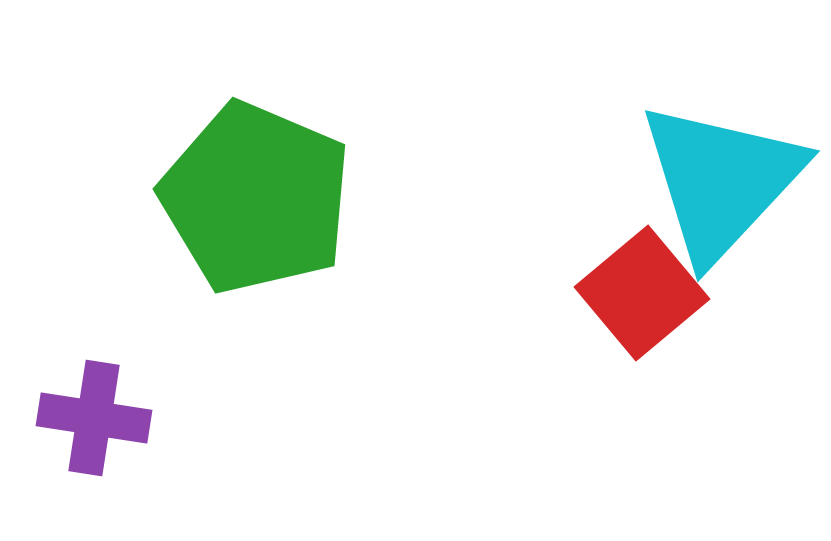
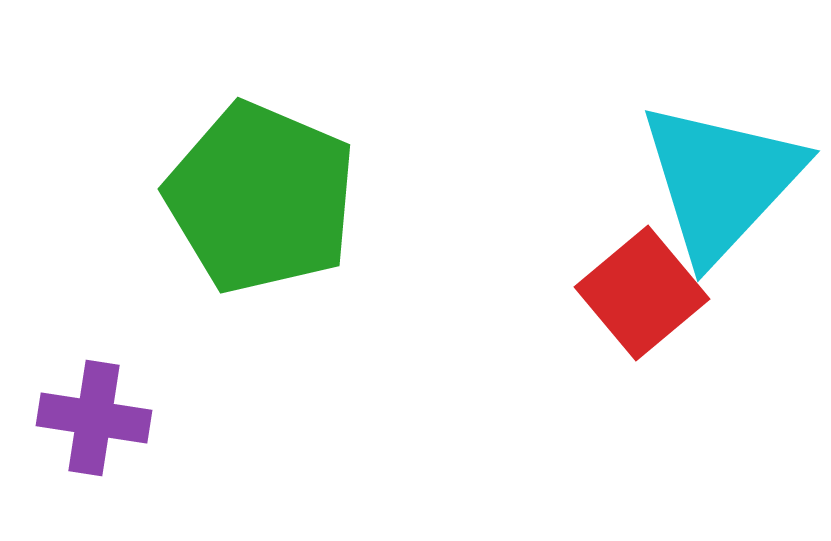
green pentagon: moved 5 px right
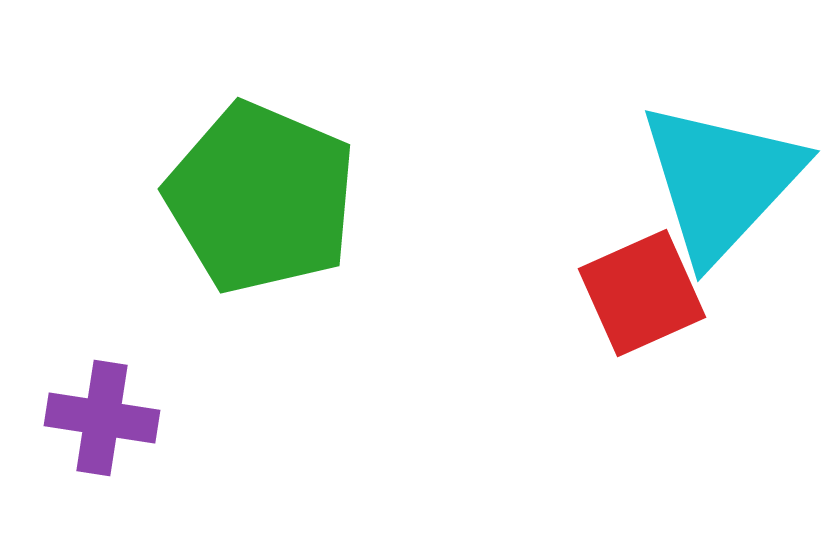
red square: rotated 16 degrees clockwise
purple cross: moved 8 px right
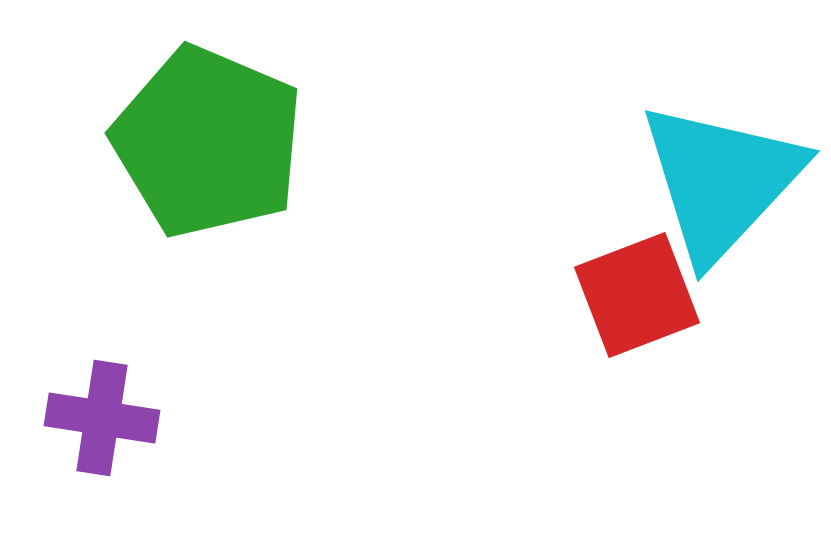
green pentagon: moved 53 px left, 56 px up
red square: moved 5 px left, 2 px down; rotated 3 degrees clockwise
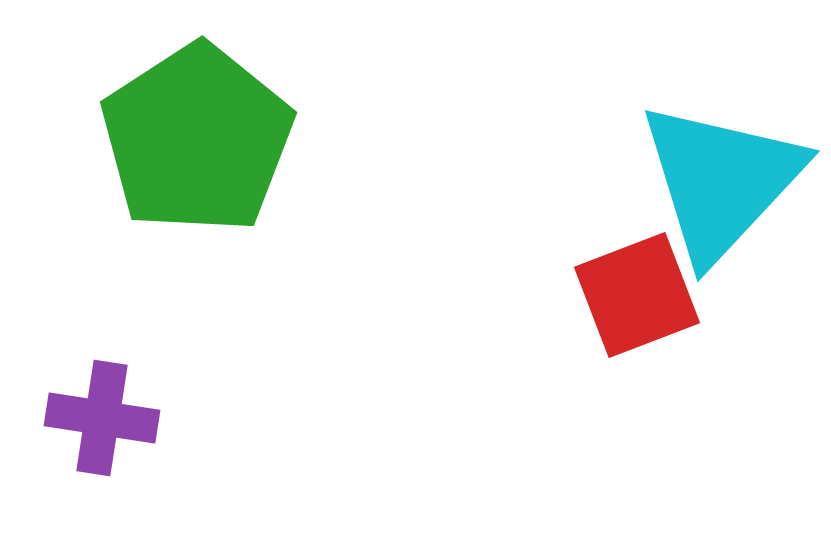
green pentagon: moved 11 px left, 3 px up; rotated 16 degrees clockwise
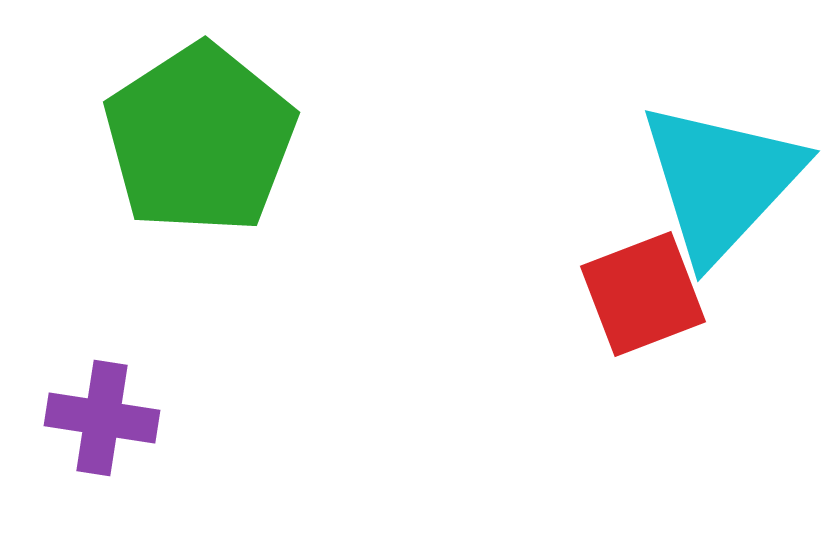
green pentagon: moved 3 px right
red square: moved 6 px right, 1 px up
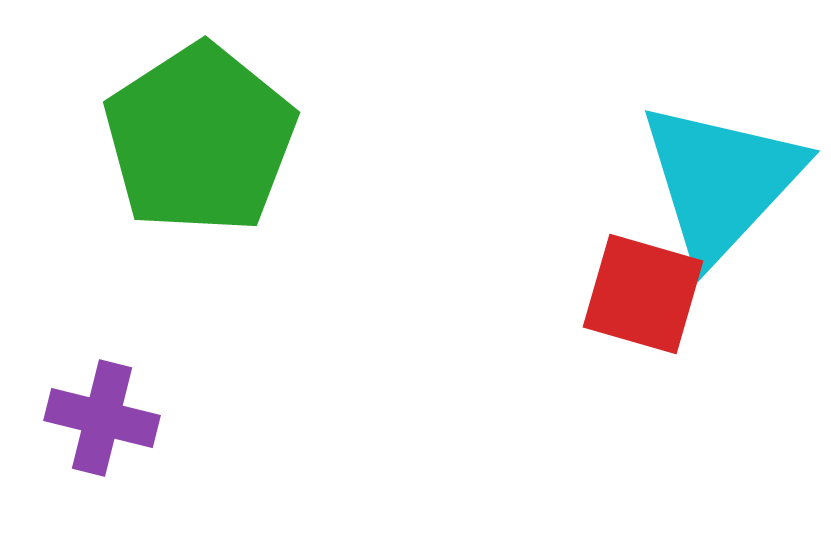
red square: rotated 37 degrees clockwise
purple cross: rotated 5 degrees clockwise
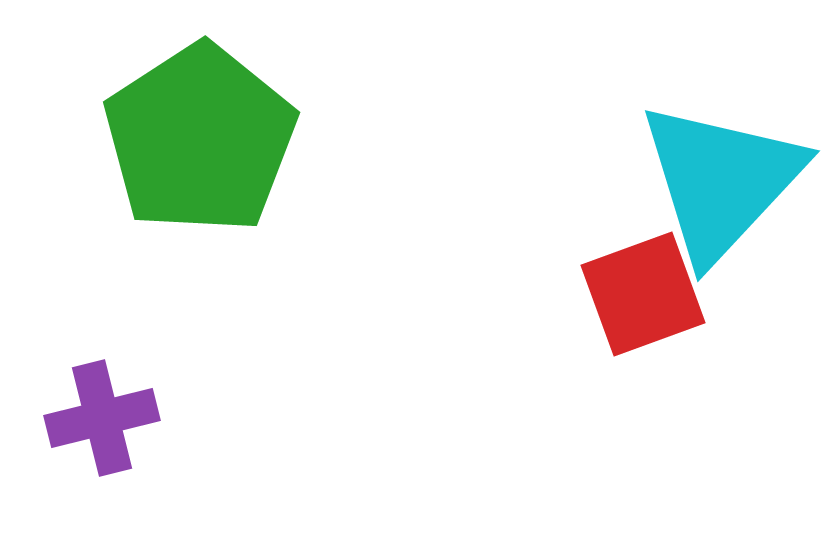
red square: rotated 36 degrees counterclockwise
purple cross: rotated 28 degrees counterclockwise
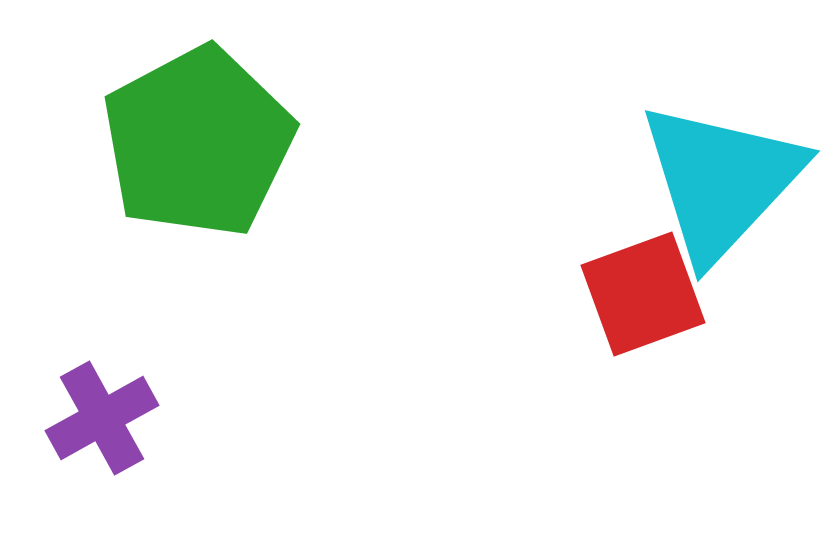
green pentagon: moved 2 px left, 3 px down; rotated 5 degrees clockwise
purple cross: rotated 15 degrees counterclockwise
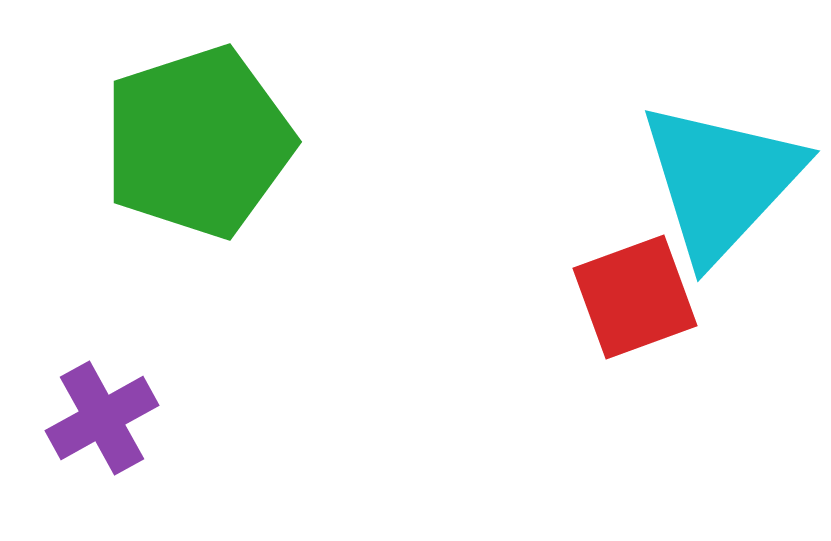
green pentagon: rotated 10 degrees clockwise
red square: moved 8 px left, 3 px down
